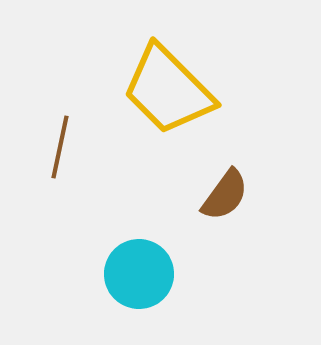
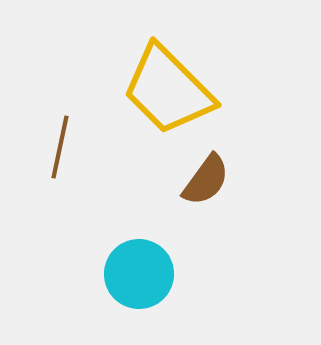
brown semicircle: moved 19 px left, 15 px up
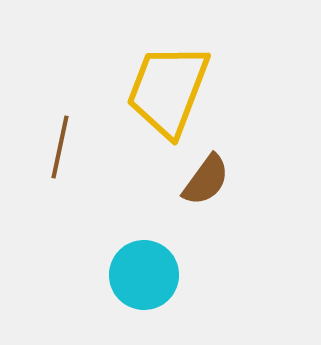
yellow trapezoid: rotated 66 degrees clockwise
cyan circle: moved 5 px right, 1 px down
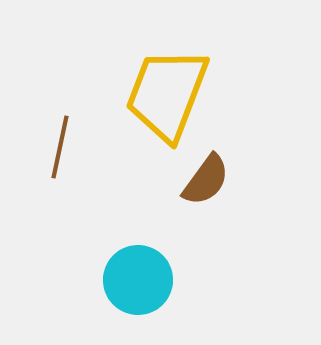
yellow trapezoid: moved 1 px left, 4 px down
cyan circle: moved 6 px left, 5 px down
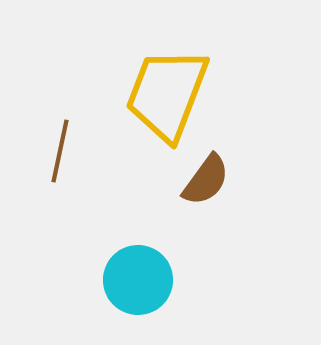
brown line: moved 4 px down
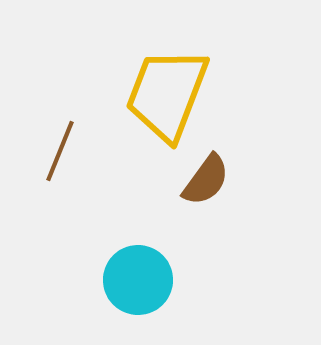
brown line: rotated 10 degrees clockwise
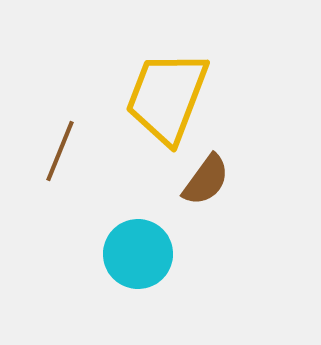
yellow trapezoid: moved 3 px down
cyan circle: moved 26 px up
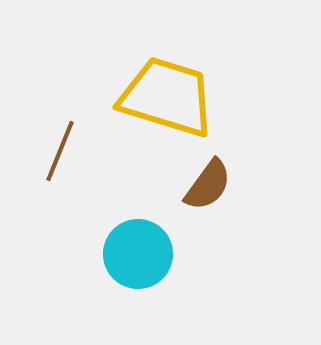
yellow trapezoid: rotated 86 degrees clockwise
brown semicircle: moved 2 px right, 5 px down
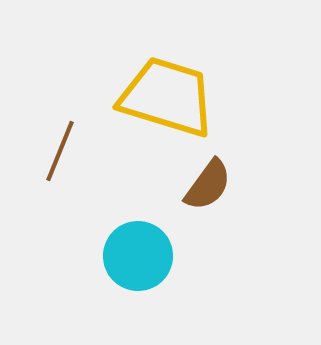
cyan circle: moved 2 px down
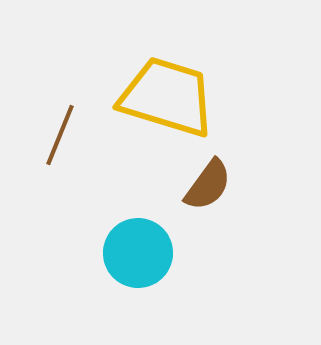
brown line: moved 16 px up
cyan circle: moved 3 px up
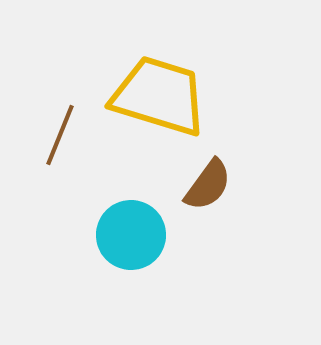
yellow trapezoid: moved 8 px left, 1 px up
cyan circle: moved 7 px left, 18 px up
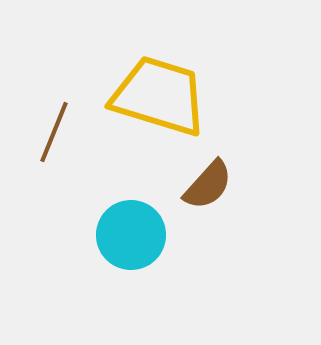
brown line: moved 6 px left, 3 px up
brown semicircle: rotated 6 degrees clockwise
